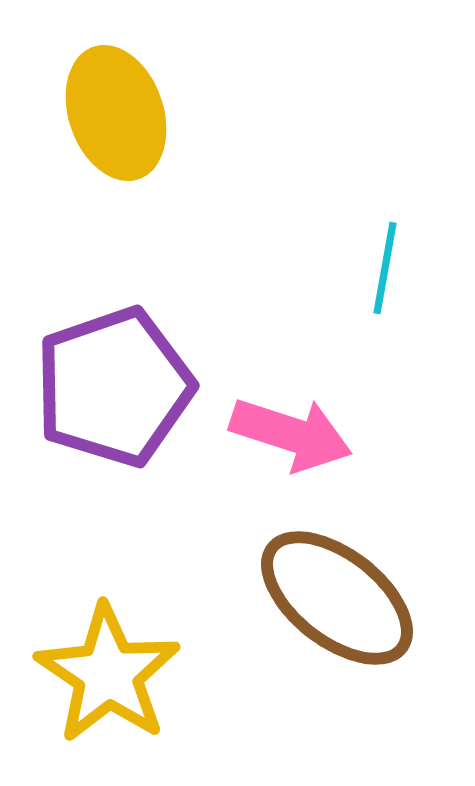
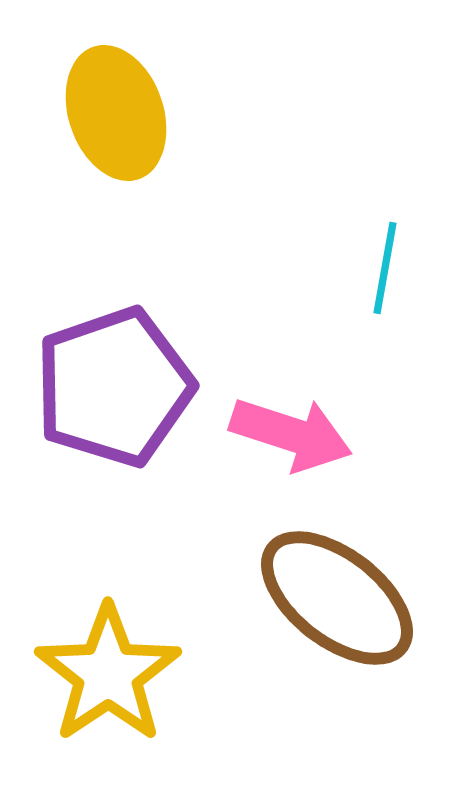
yellow star: rotated 4 degrees clockwise
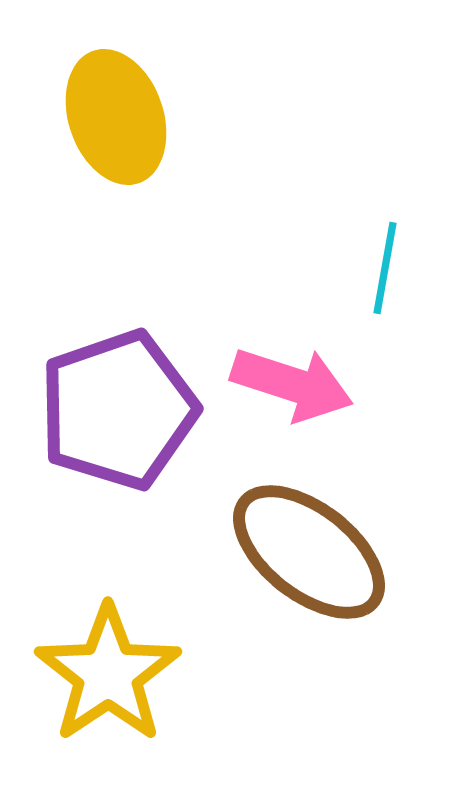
yellow ellipse: moved 4 px down
purple pentagon: moved 4 px right, 23 px down
pink arrow: moved 1 px right, 50 px up
brown ellipse: moved 28 px left, 46 px up
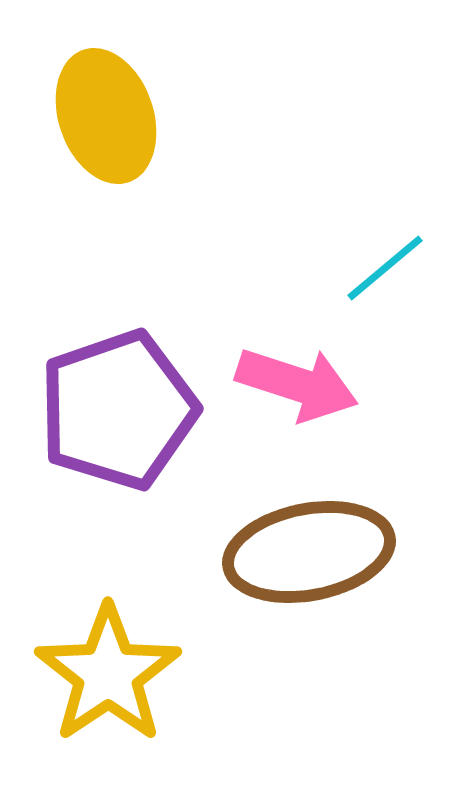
yellow ellipse: moved 10 px left, 1 px up
cyan line: rotated 40 degrees clockwise
pink arrow: moved 5 px right
brown ellipse: rotated 49 degrees counterclockwise
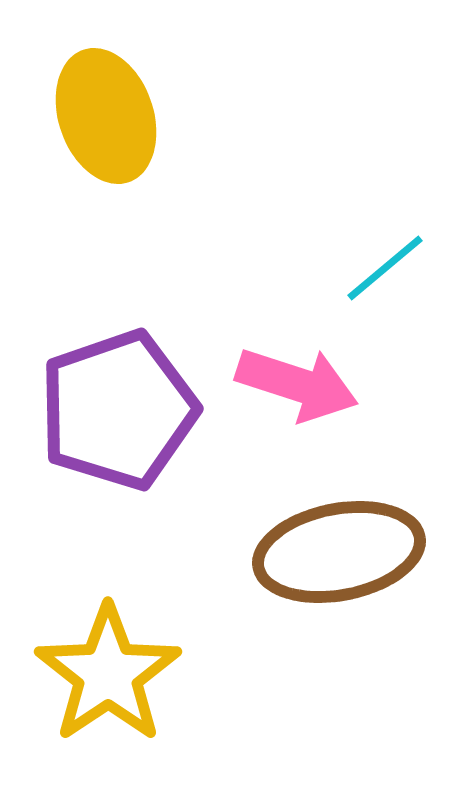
brown ellipse: moved 30 px right
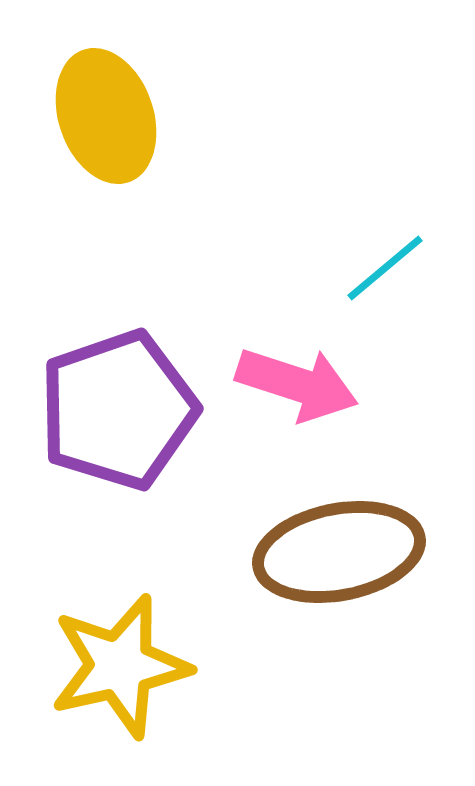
yellow star: moved 12 px right, 8 px up; rotated 21 degrees clockwise
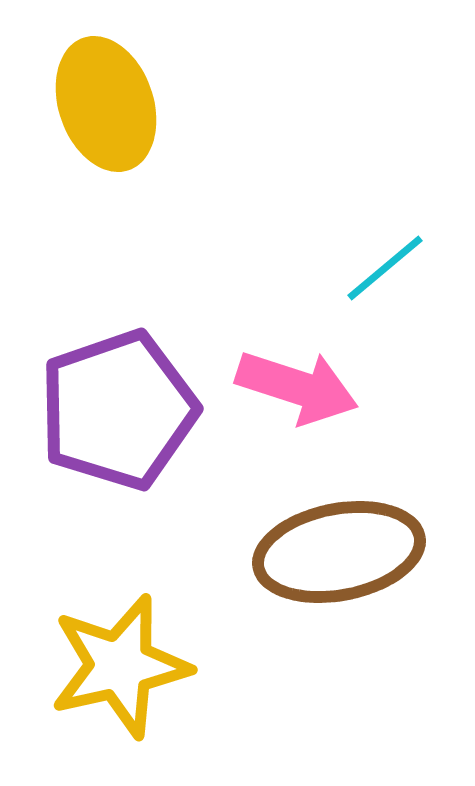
yellow ellipse: moved 12 px up
pink arrow: moved 3 px down
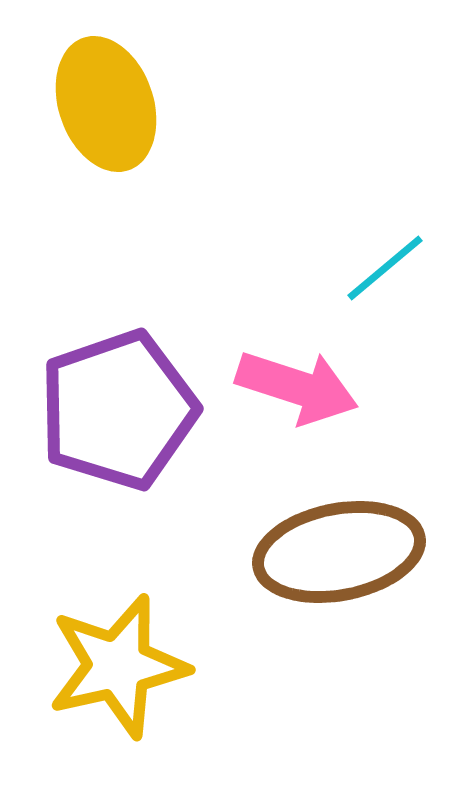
yellow star: moved 2 px left
